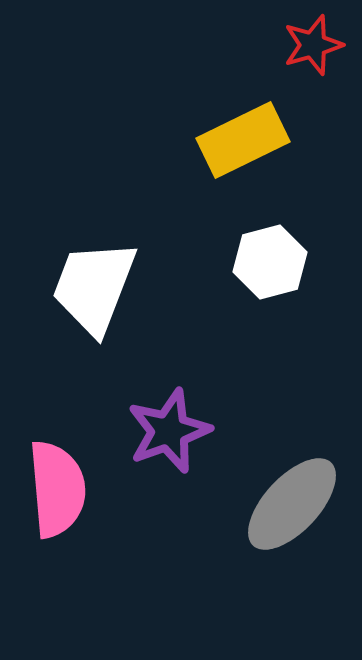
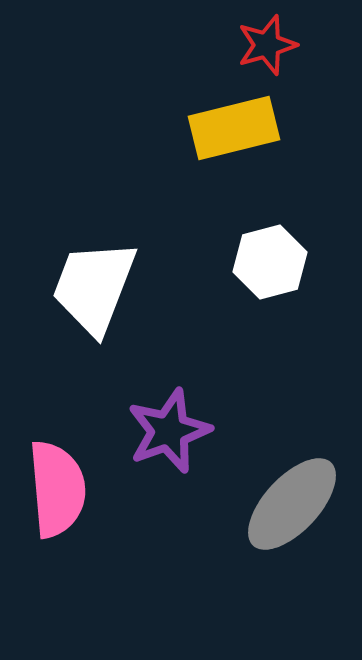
red star: moved 46 px left
yellow rectangle: moved 9 px left, 12 px up; rotated 12 degrees clockwise
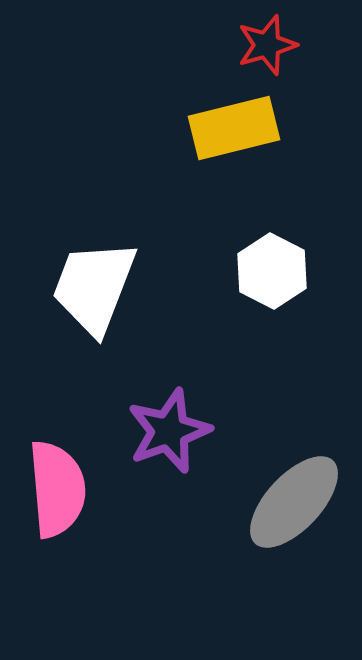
white hexagon: moved 2 px right, 9 px down; rotated 18 degrees counterclockwise
gray ellipse: moved 2 px right, 2 px up
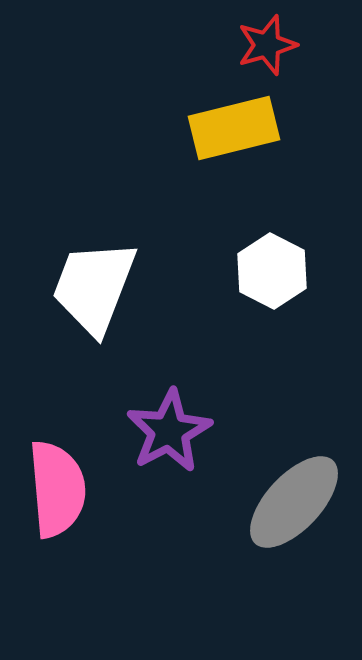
purple star: rotated 8 degrees counterclockwise
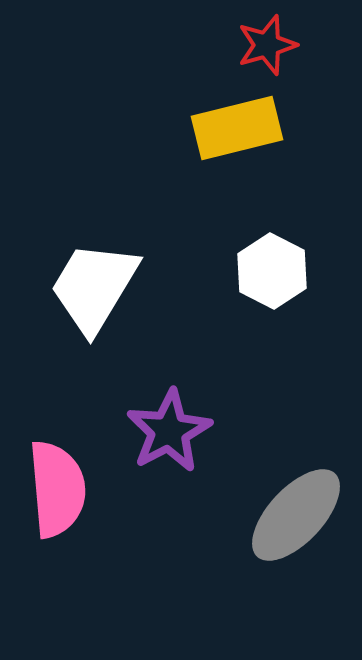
yellow rectangle: moved 3 px right
white trapezoid: rotated 10 degrees clockwise
gray ellipse: moved 2 px right, 13 px down
